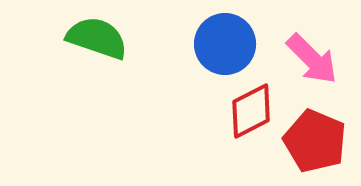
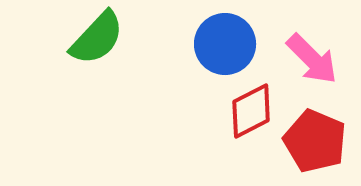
green semicircle: rotated 114 degrees clockwise
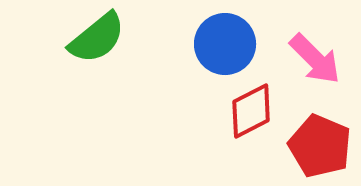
green semicircle: rotated 8 degrees clockwise
pink arrow: moved 3 px right
red pentagon: moved 5 px right, 5 px down
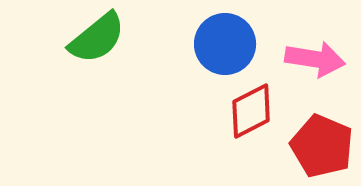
pink arrow: rotated 36 degrees counterclockwise
red pentagon: moved 2 px right
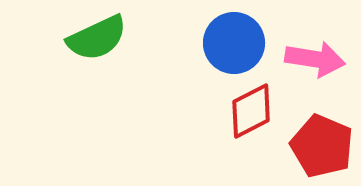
green semicircle: rotated 14 degrees clockwise
blue circle: moved 9 px right, 1 px up
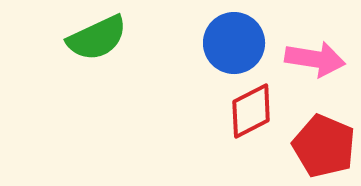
red pentagon: moved 2 px right
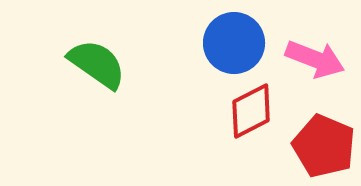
green semicircle: moved 26 px down; rotated 120 degrees counterclockwise
pink arrow: rotated 12 degrees clockwise
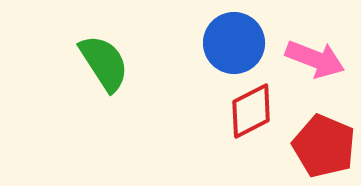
green semicircle: moved 7 px right, 1 px up; rotated 22 degrees clockwise
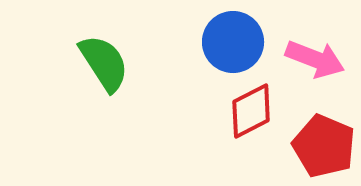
blue circle: moved 1 px left, 1 px up
